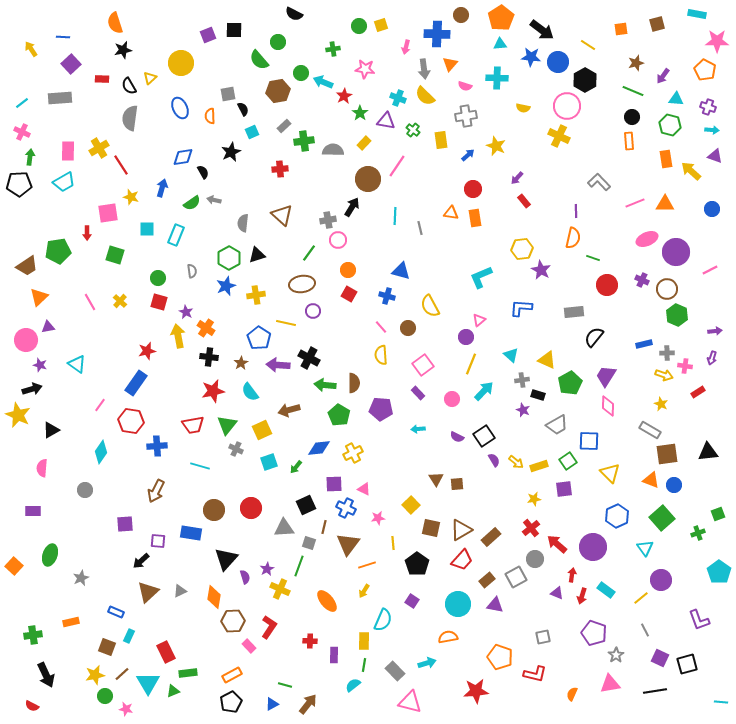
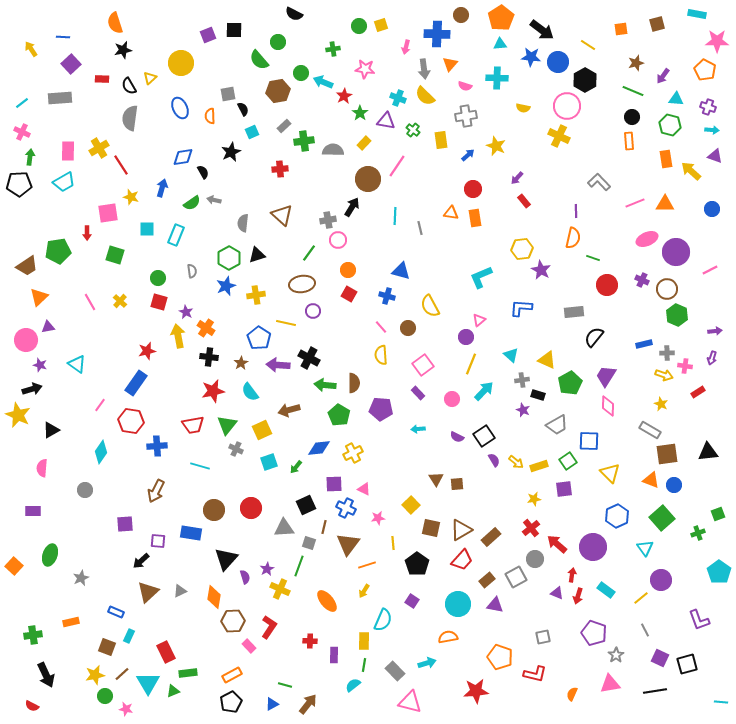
red arrow at (582, 596): moved 4 px left
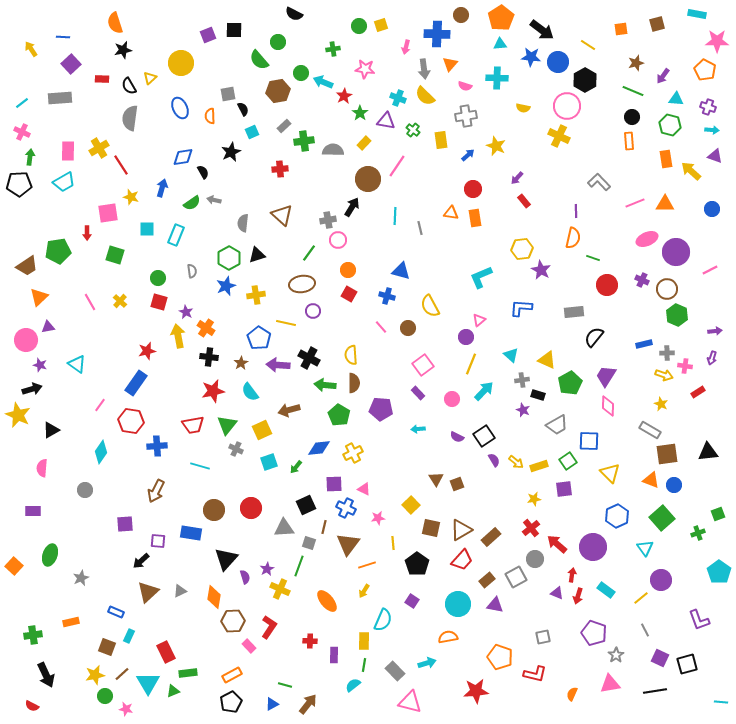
yellow semicircle at (381, 355): moved 30 px left
brown square at (457, 484): rotated 16 degrees counterclockwise
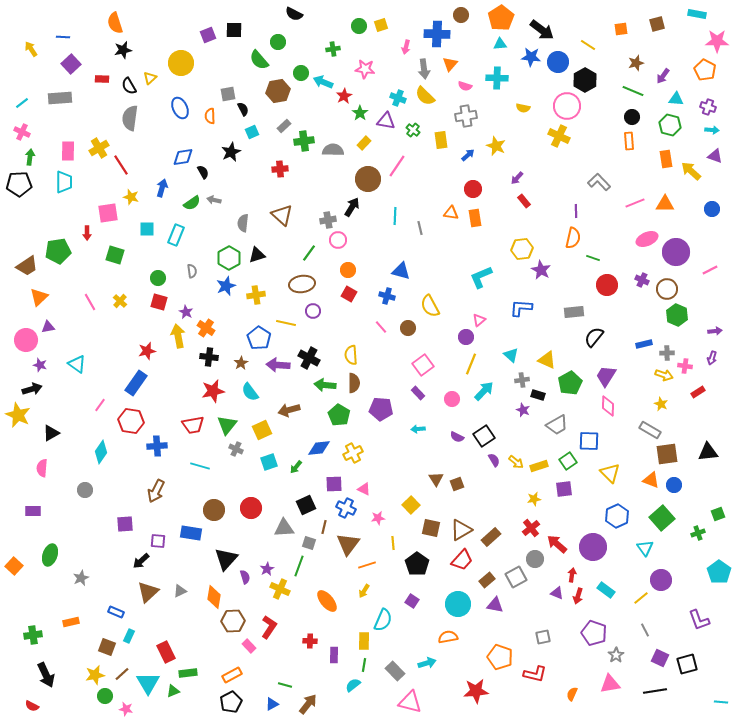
cyan trapezoid at (64, 182): rotated 60 degrees counterclockwise
black triangle at (51, 430): moved 3 px down
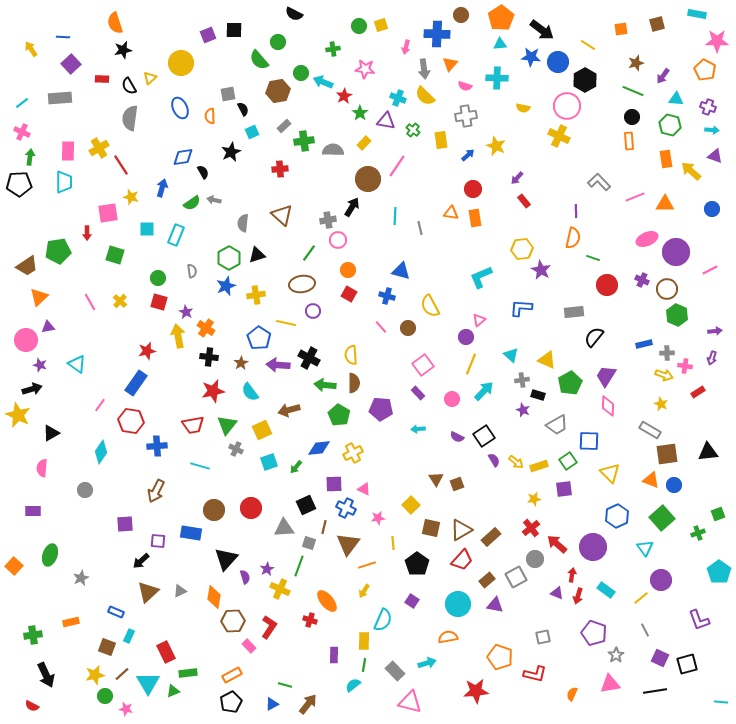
pink line at (635, 203): moved 6 px up
red cross at (310, 641): moved 21 px up; rotated 16 degrees clockwise
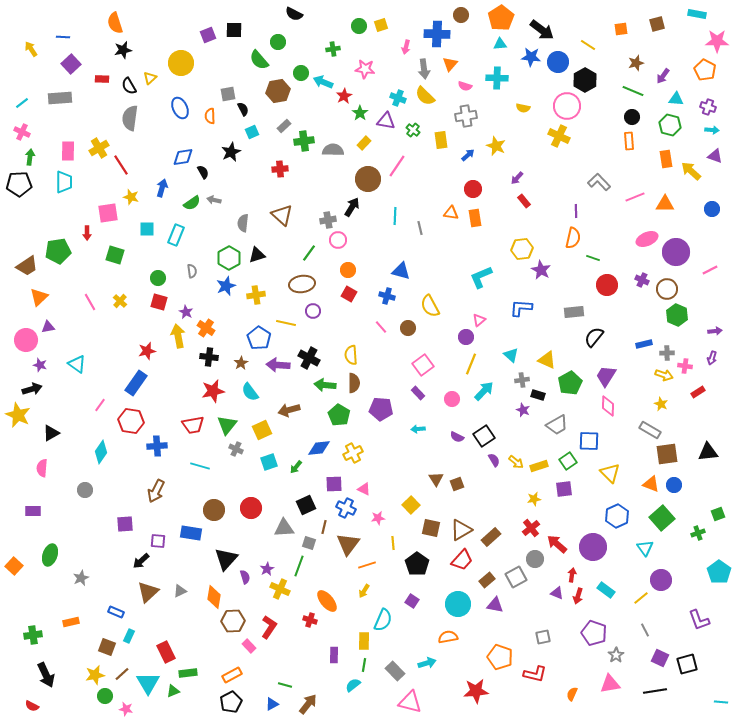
orange triangle at (651, 480): moved 4 px down
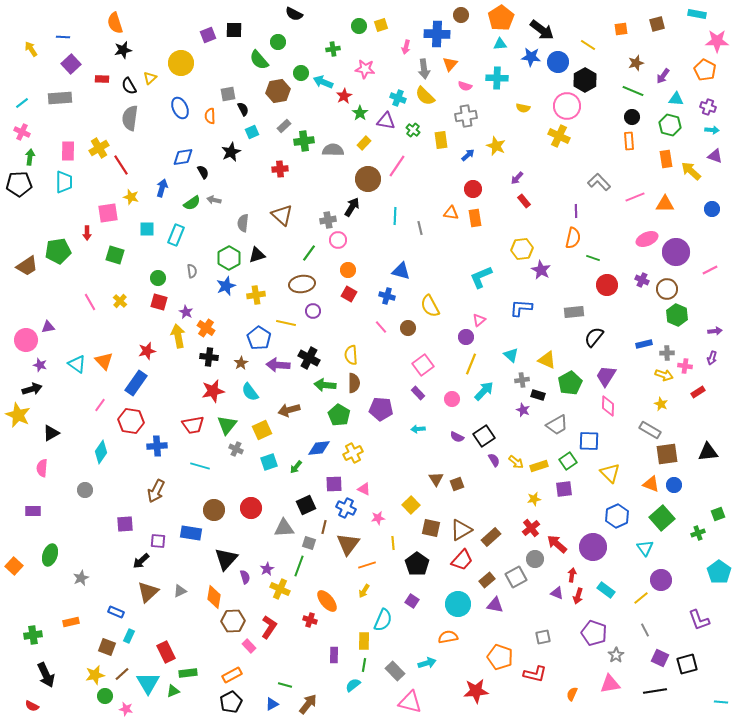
orange triangle at (39, 297): moved 65 px right, 64 px down; rotated 30 degrees counterclockwise
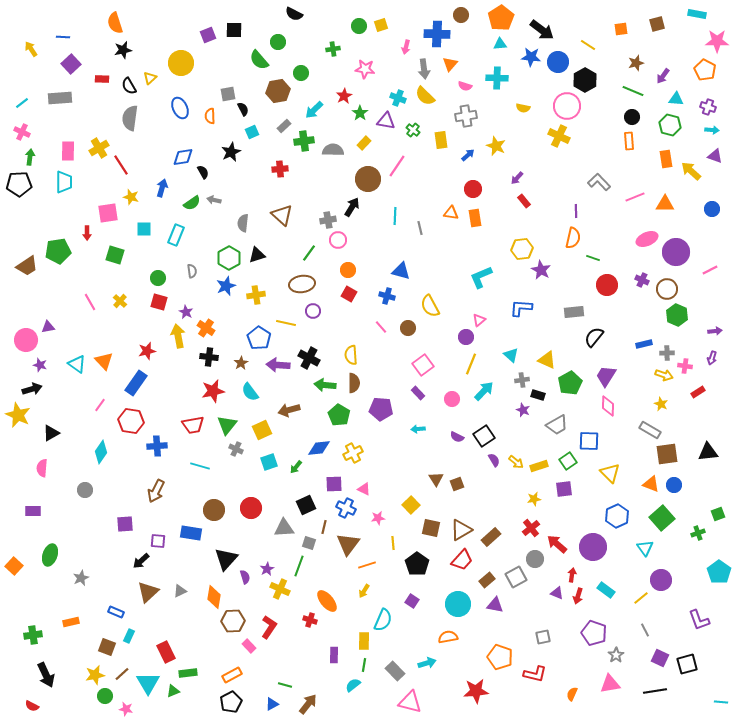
cyan arrow at (323, 82): moved 9 px left, 28 px down; rotated 66 degrees counterclockwise
cyan square at (147, 229): moved 3 px left
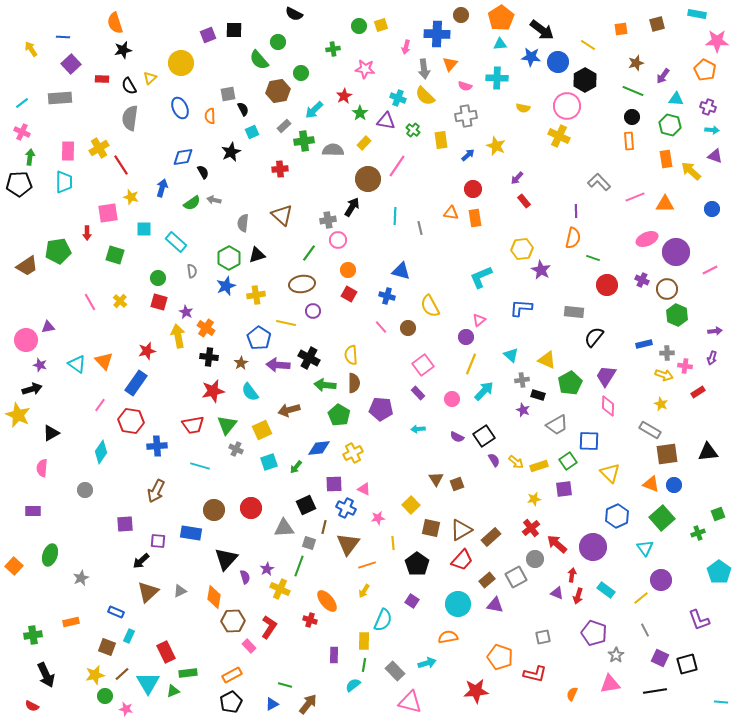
cyan rectangle at (176, 235): moved 7 px down; rotated 70 degrees counterclockwise
gray rectangle at (574, 312): rotated 12 degrees clockwise
